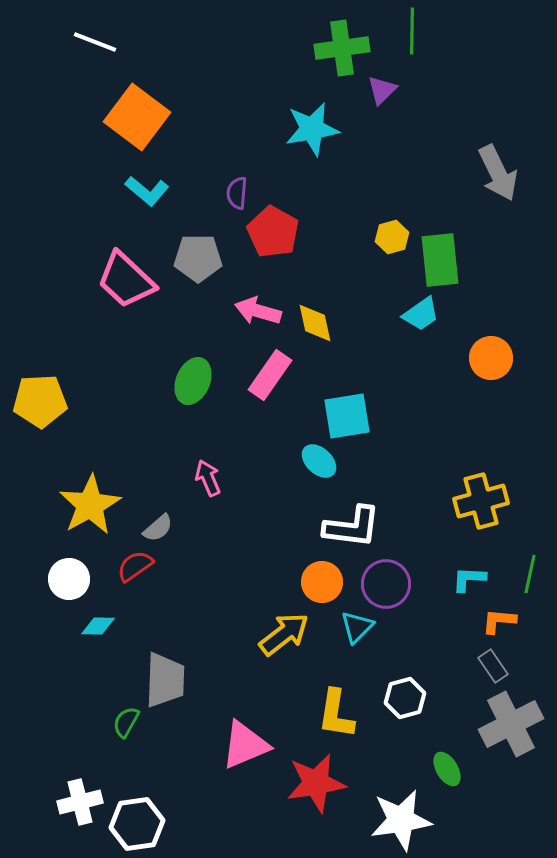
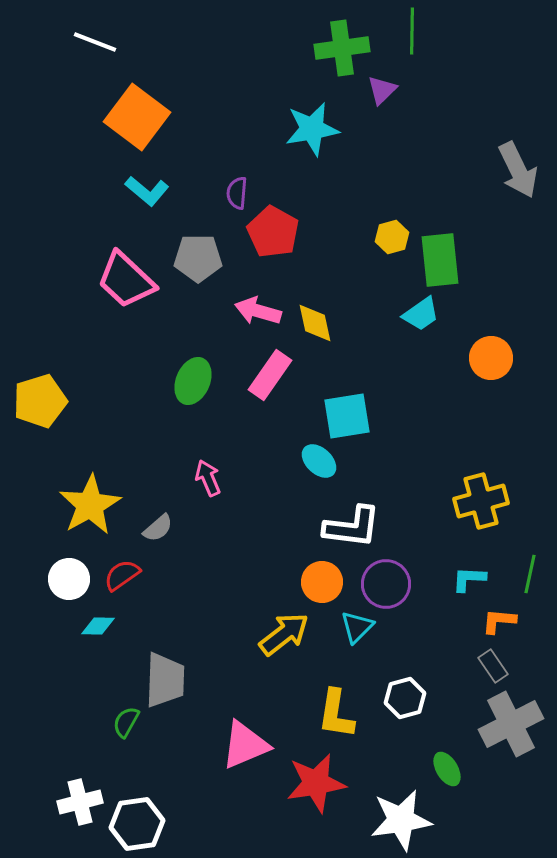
gray arrow at (498, 173): moved 20 px right, 3 px up
yellow pentagon at (40, 401): rotated 14 degrees counterclockwise
red semicircle at (135, 566): moved 13 px left, 9 px down
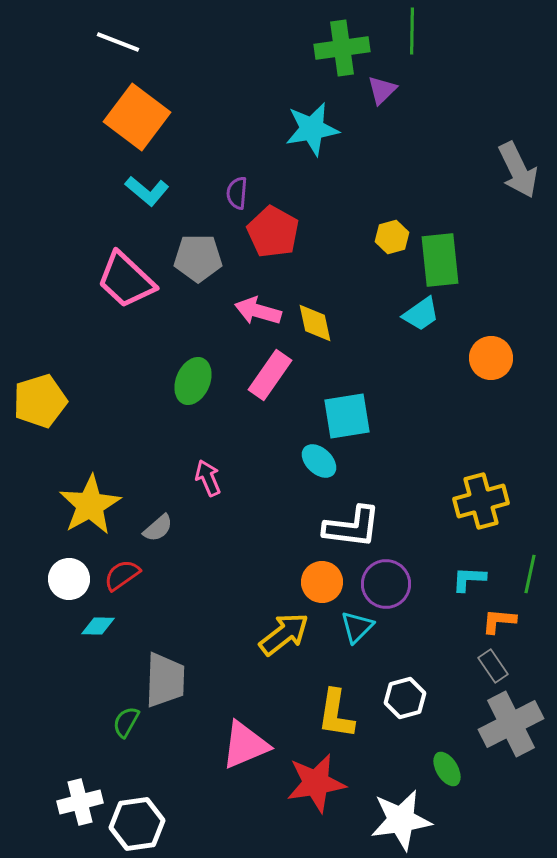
white line at (95, 42): moved 23 px right
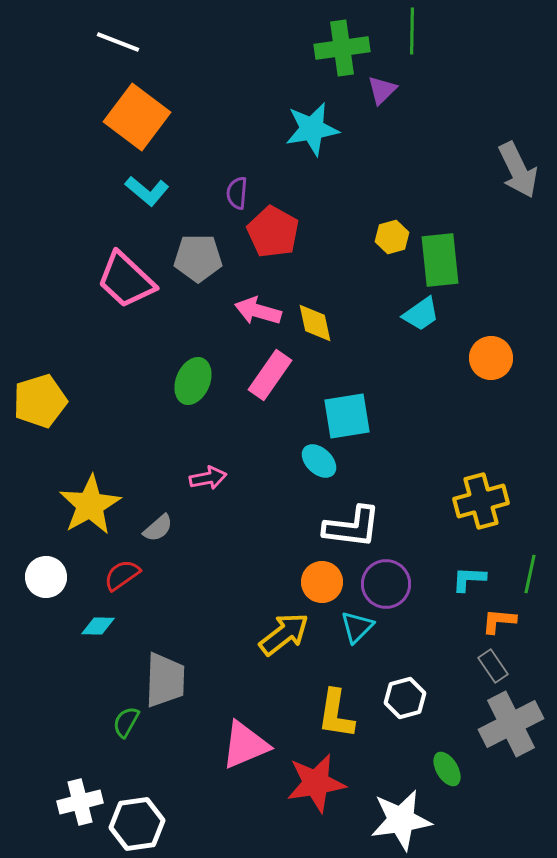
pink arrow at (208, 478): rotated 102 degrees clockwise
white circle at (69, 579): moved 23 px left, 2 px up
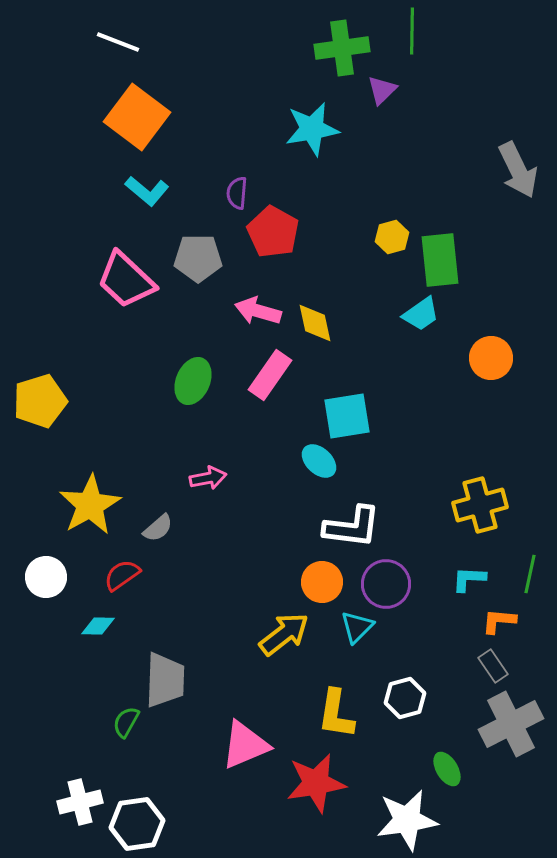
yellow cross at (481, 501): moved 1 px left, 4 px down
white star at (401, 820): moved 6 px right
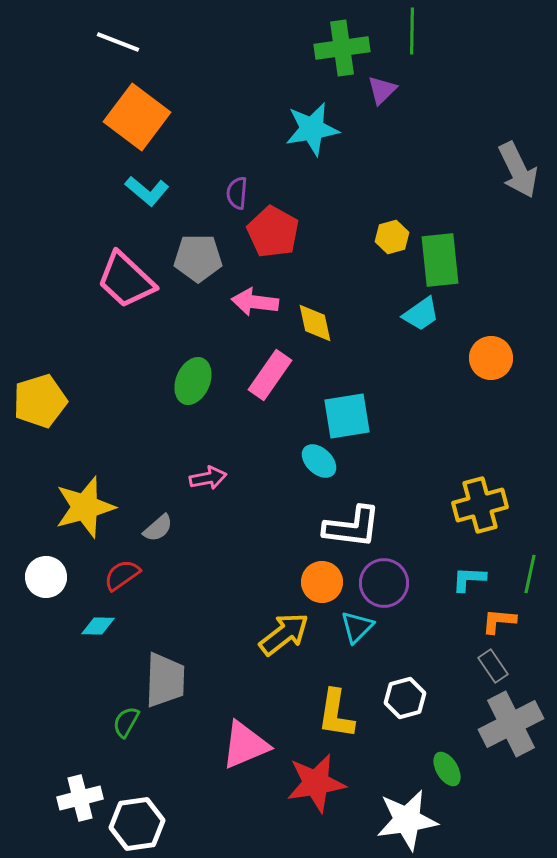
pink arrow at (258, 311): moved 3 px left, 9 px up; rotated 9 degrees counterclockwise
yellow star at (90, 505): moved 5 px left, 2 px down; rotated 14 degrees clockwise
purple circle at (386, 584): moved 2 px left, 1 px up
white cross at (80, 802): moved 4 px up
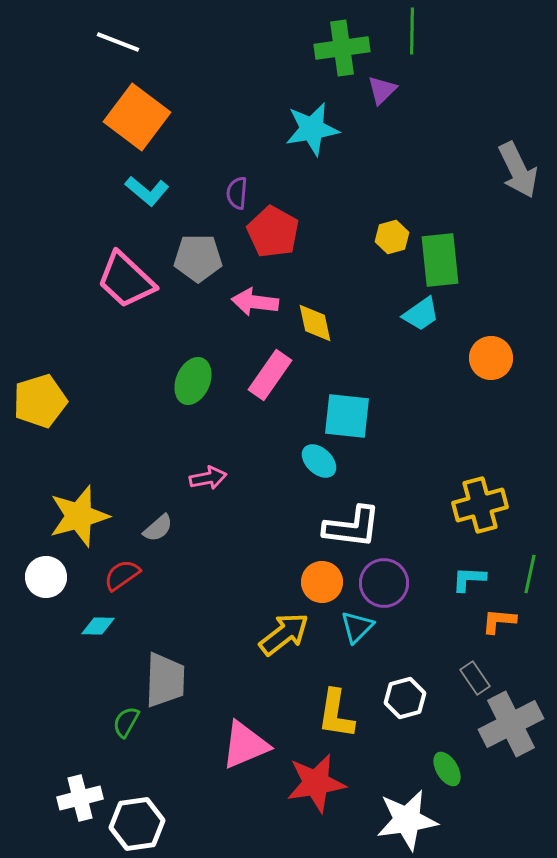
cyan square at (347, 416): rotated 15 degrees clockwise
yellow star at (85, 507): moved 6 px left, 9 px down
gray rectangle at (493, 666): moved 18 px left, 12 px down
